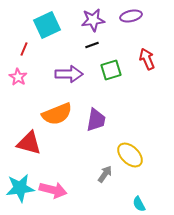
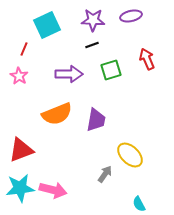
purple star: rotated 10 degrees clockwise
pink star: moved 1 px right, 1 px up
red triangle: moved 8 px left, 7 px down; rotated 36 degrees counterclockwise
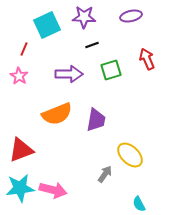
purple star: moved 9 px left, 3 px up
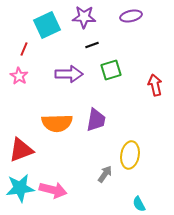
red arrow: moved 8 px right, 26 px down; rotated 10 degrees clockwise
orange semicircle: moved 9 px down; rotated 20 degrees clockwise
yellow ellipse: rotated 56 degrees clockwise
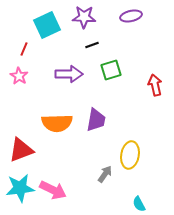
pink arrow: rotated 12 degrees clockwise
